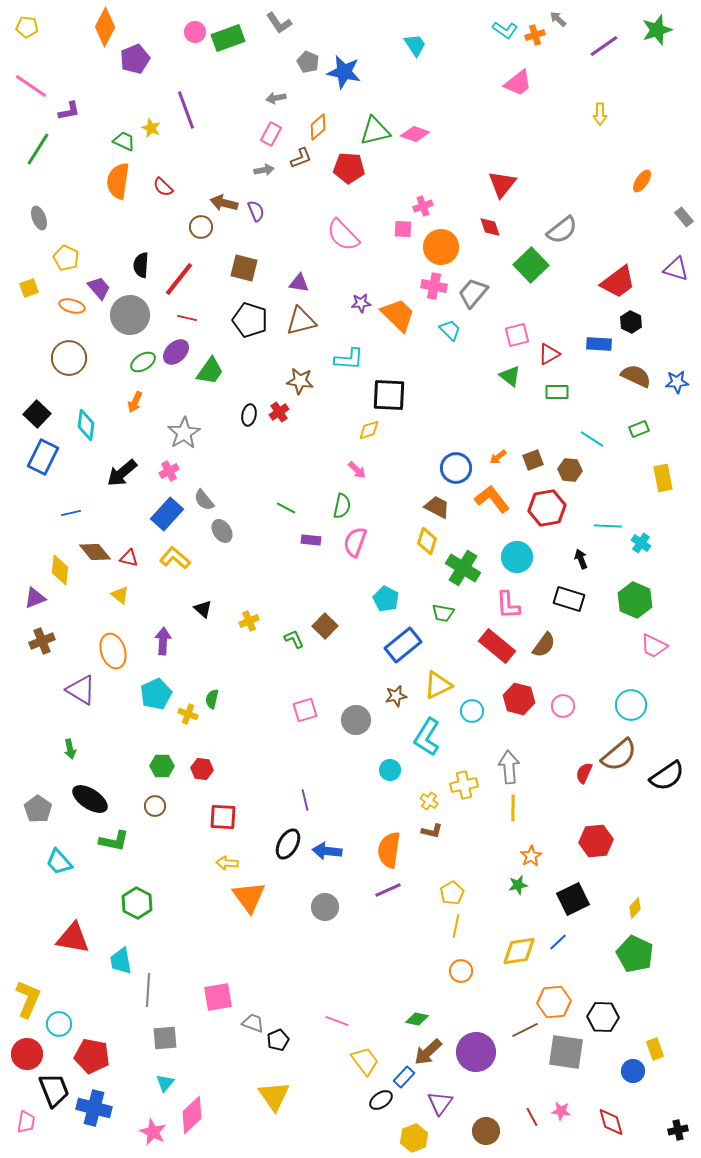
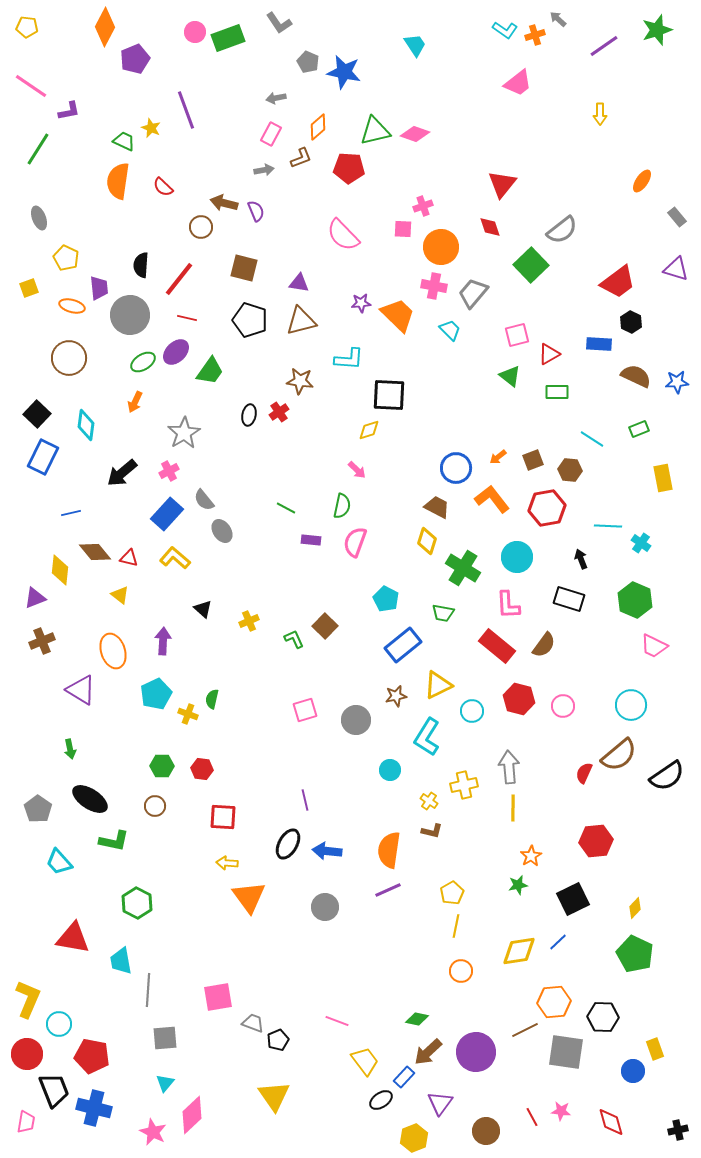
gray rectangle at (684, 217): moved 7 px left
purple trapezoid at (99, 288): rotated 35 degrees clockwise
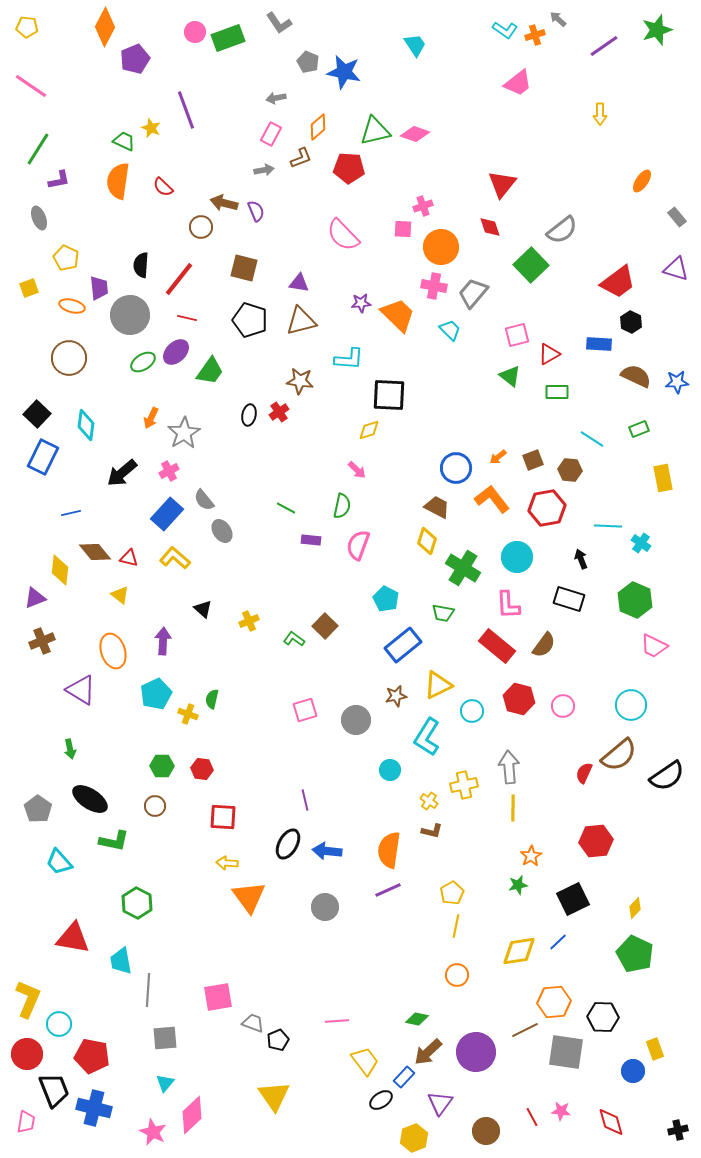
purple L-shape at (69, 111): moved 10 px left, 69 px down
orange arrow at (135, 402): moved 16 px right, 16 px down
pink semicircle at (355, 542): moved 3 px right, 3 px down
green L-shape at (294, 639): rotated 30 degrees counterclockwise
orange circle at (461, 971): moved 4 px left, 4 px down
pink line at (337, 1021): rotated 25 degrees counterclockwise
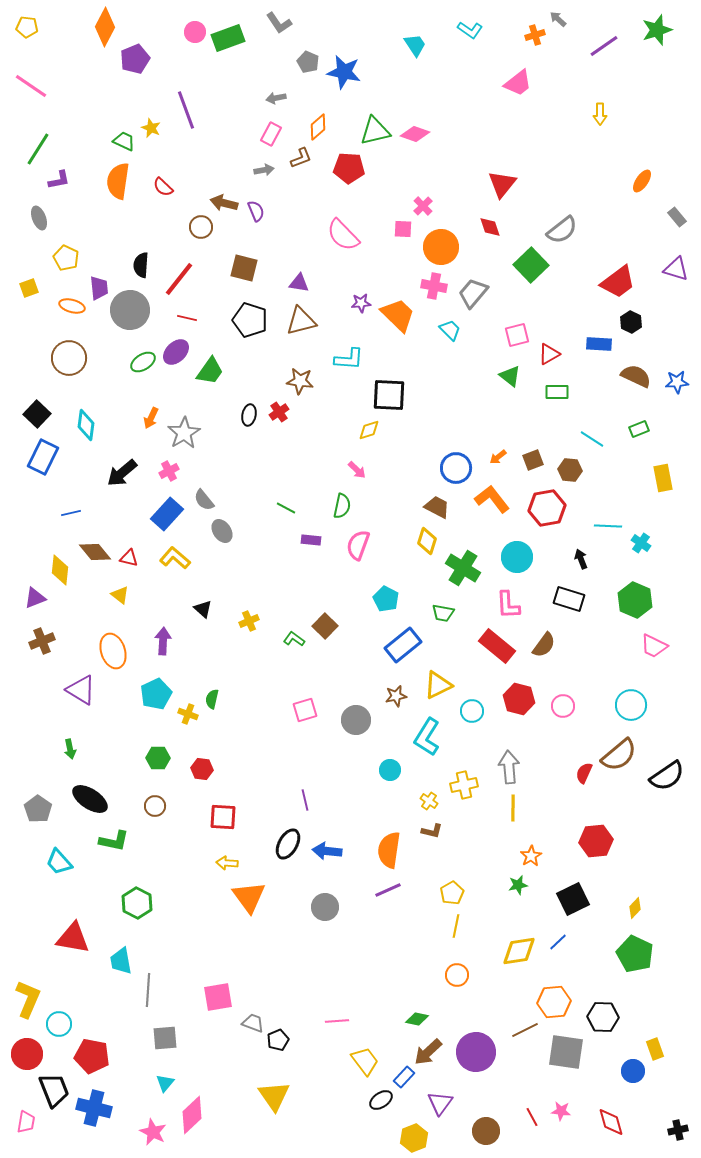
cyan L-shape at (505, 30): moved 35 px left
pink cross at (423, 206): rotated 24 degrees counterclockwise
gray circle at (130, 315): moved 5 px up
green hexagon at (162, 766): moved 4 px left, 8 px up
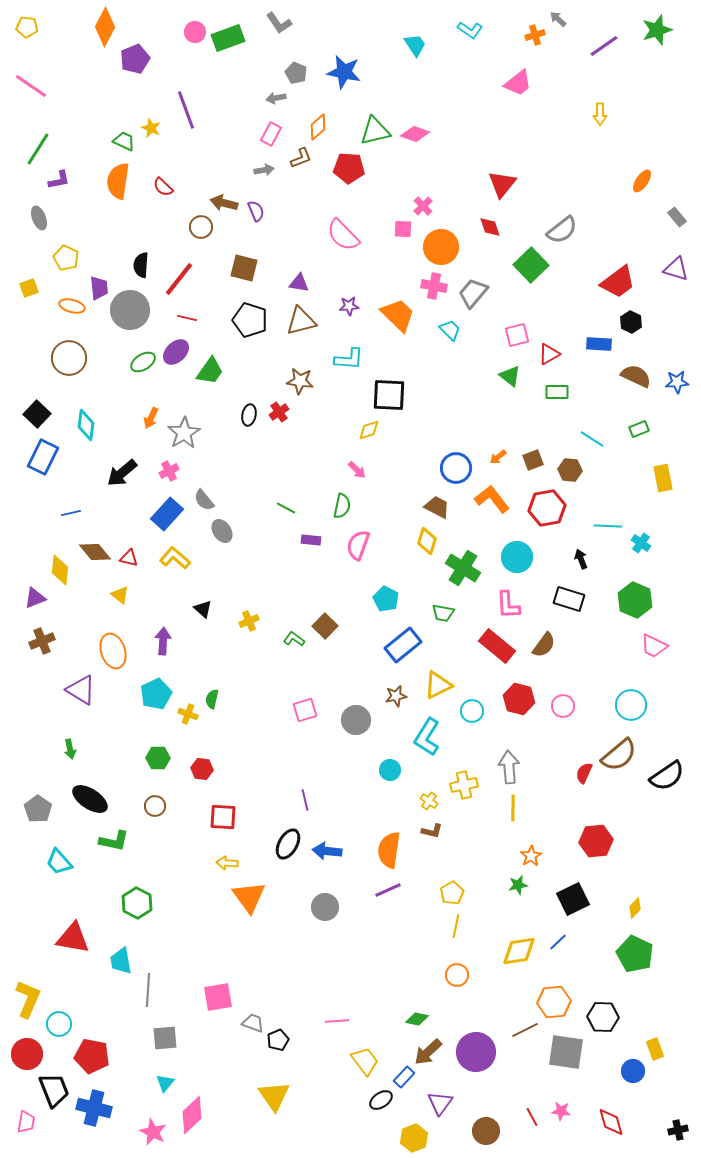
gray pentagon at (308, 62): moved 12 px left, 11 px down
purple star at (361, 303): moved 12 px left, 3 px down
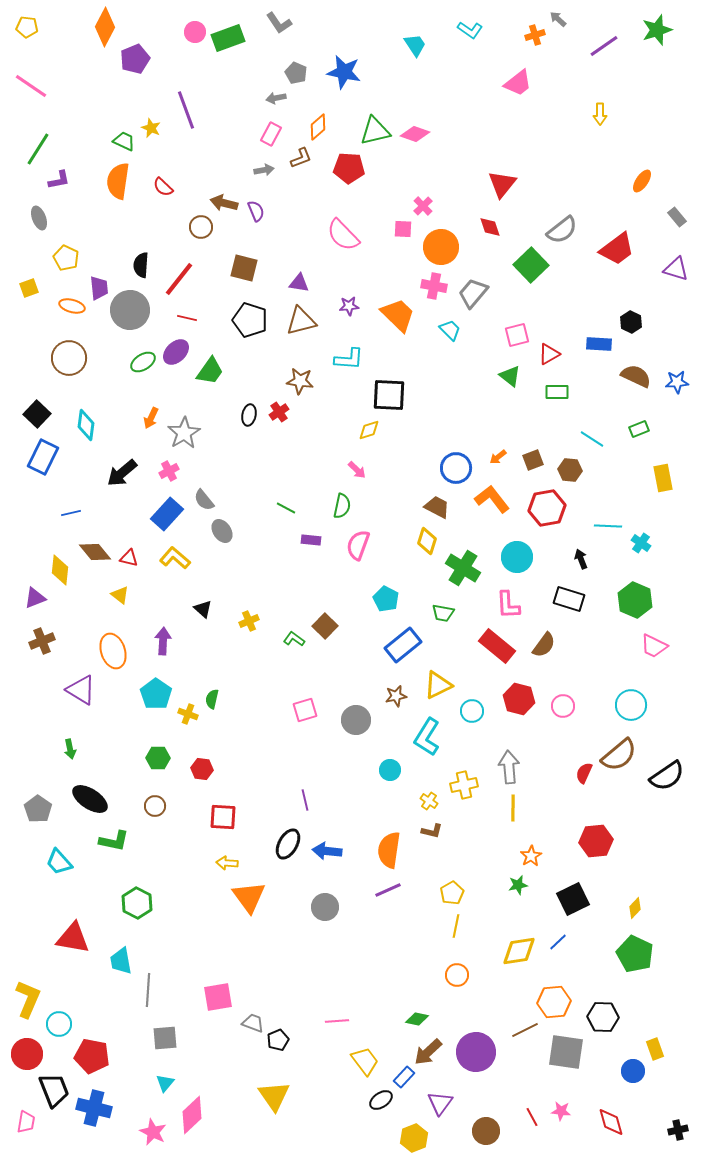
red trapezoid at (618, 282): moved 1 px left, 33 px up
cyan pentagon at (156, 694): rotated 12 degrees counterclockwise
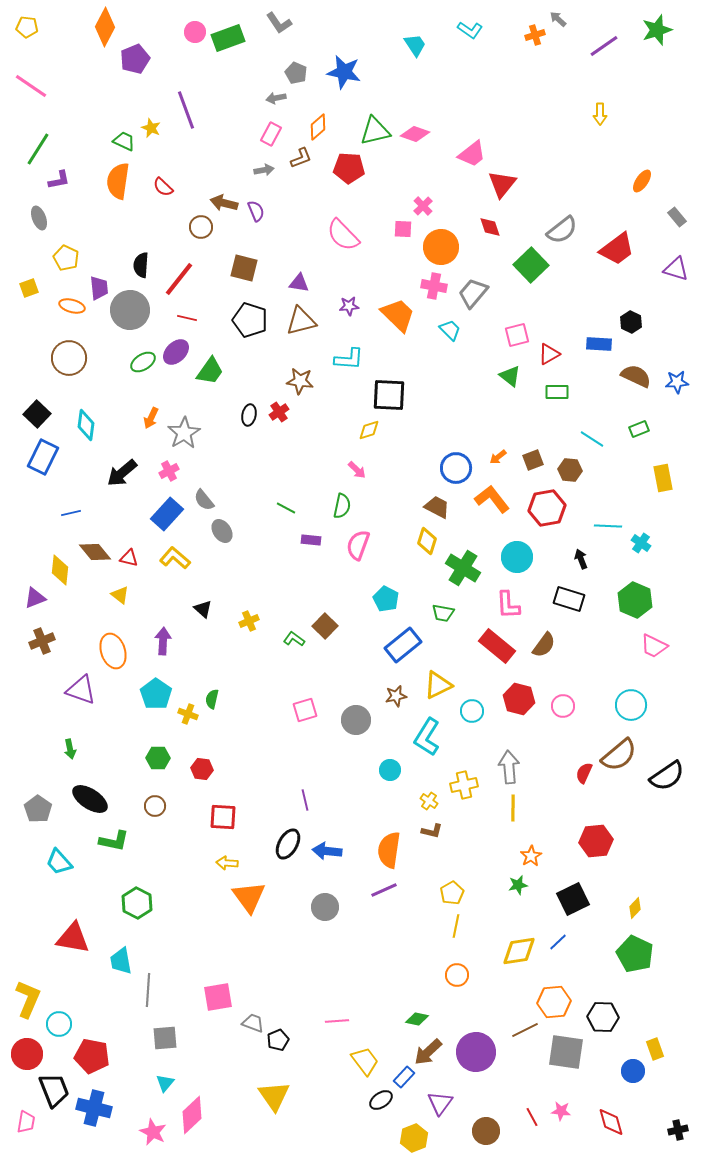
pink trapezoid at (518, 83): moved 46 px left, 71 px down
purple triangle at (81, 690): rotated 12 degrees counterclockwise
purple line at (388, 890): moved 4 px left
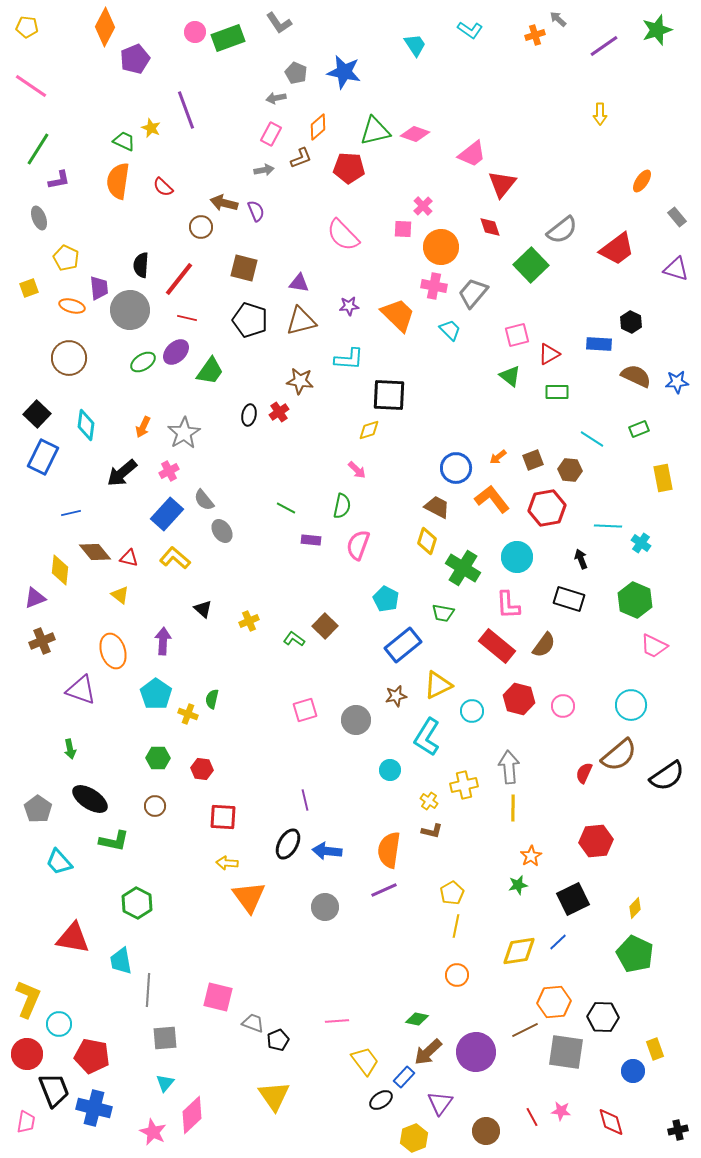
orange arrow at (151, 418): moved 8 px left, 9 px down
pink square at (218, 997): rotated 24 degrees clockwise
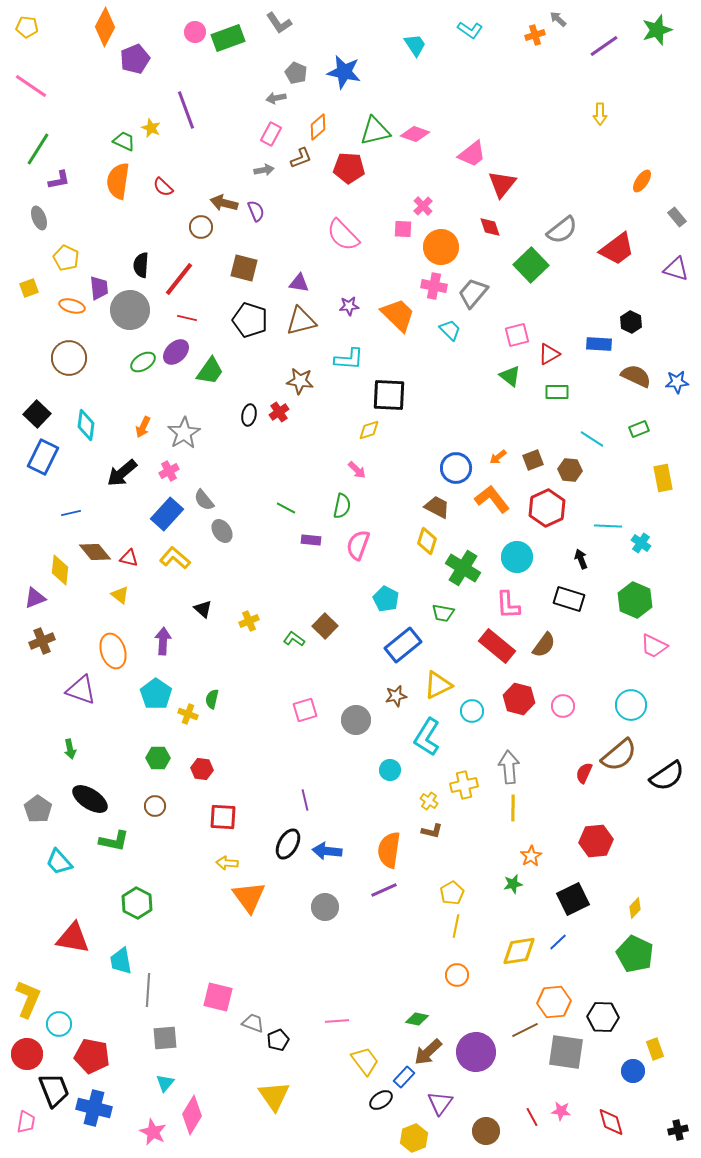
red hexagon at (547, 508): rotated 15 degrees counterclockwise
green star at (518, 885): moved 5 px left, 1 px up
pink diamond at (192, 1115): rotated 15 degrees counterclockwise
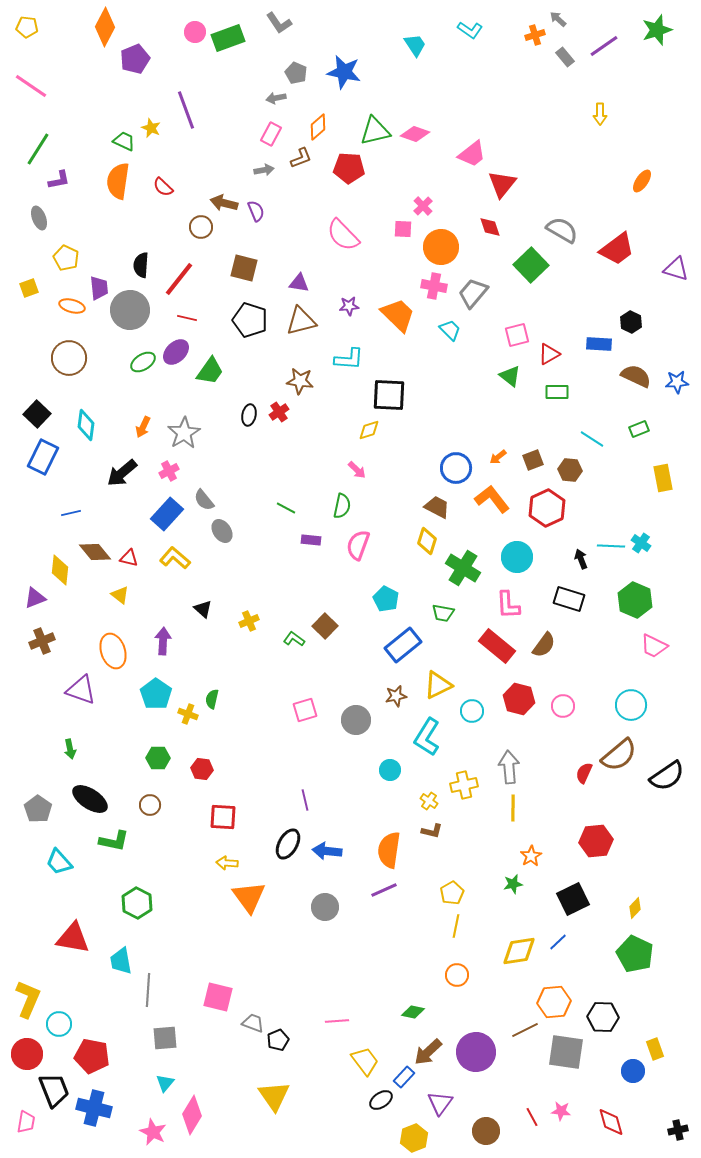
gray rectangle at (677, 217): moved 112 px left, 160 px up
gray semicircle at (562, 230): rotated 112 degrees counterclockwise
cyan line at (608, 526): moved 3 px right, 20 px down
brown circle at (155, 806): moved 5 px left, 1 px up
green diamond at (417, 1019): moved 4 px left, 7 px up
